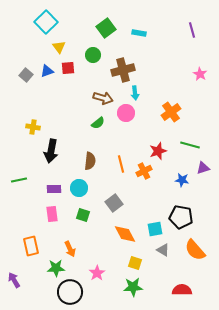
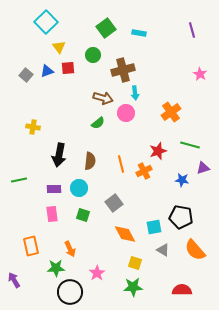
black arrow at (51, 151): moved 8 px right, 4 px down
cyan square at (155, 229): moved 1 px left, 2 px up
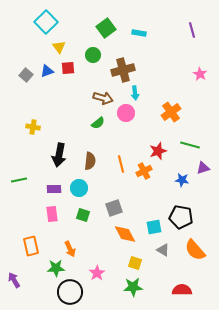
gray square at (114, 203): moved 5 px down; rotated 18 degrees clockwise
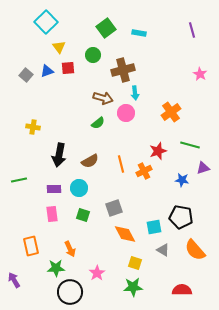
brown semicircle at (90, 161): rotated 54 degrees clockwise
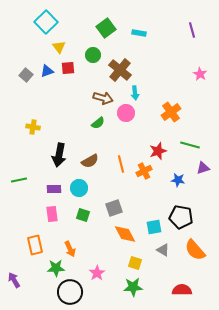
brown cross at (123, 70): moved 3 px left; rotated 35 degrees counterclockwise
blue star at (182, 180): moved 4 px left
orange rectangle at (31, 246): moved 4 px right, 1 px up
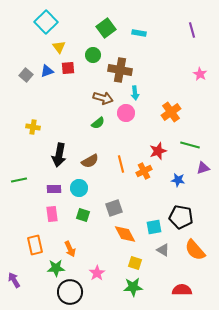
brown cross at (120, 70): rotated 30 degrees counterclockwise
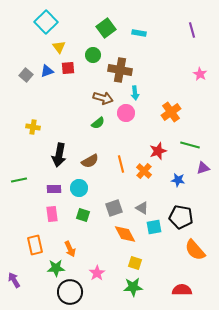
orange cross at (144, 171): rotated 21 degrees counterclockwise
gray triangle at (163, 250): moved 21 px left, 42 px up
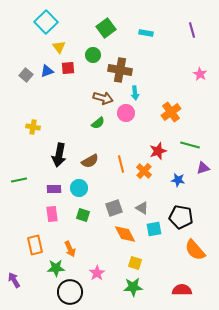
cyan rectangle at (139, 33): moved 7 px right
cyan square at (154, 227): moved 2 px down
